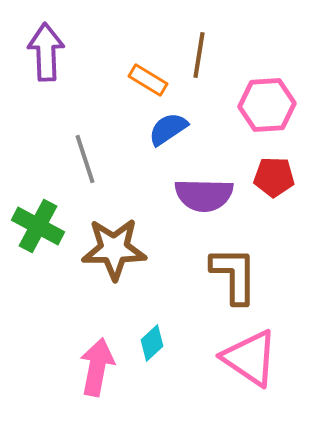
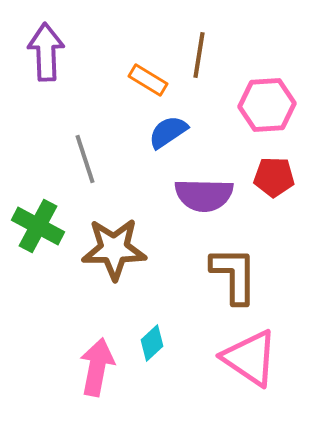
blue semicircle: moved 3 px down
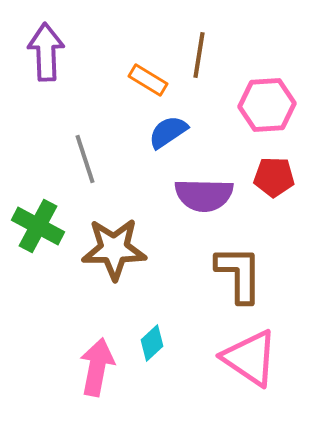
brown L-shape: moved 5 px right, 1 px up
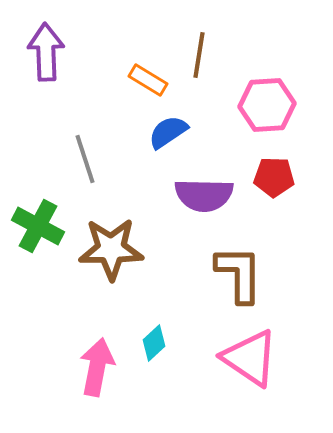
brown star: moved 3 px left
cyan diamond: moved 2 px right
